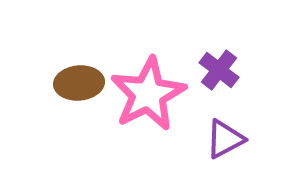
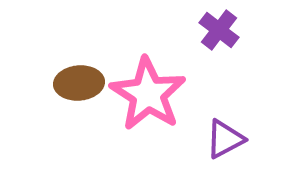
purple cross: moved 40 px up
pink star: rotated 12 degrees counterclockwise
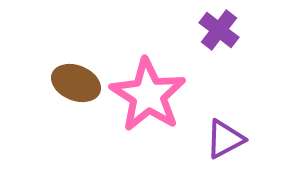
brown ellipse: moved 3 px left; rotated 27 degrees clockwise
pink star: moved 1 px down
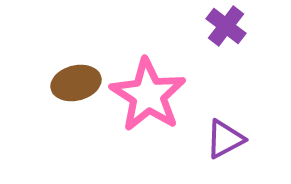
purple cross: moved 7 px right, 4 px up
brown ellipse: rotated 36 degrees counterclockwise
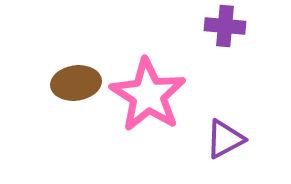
purple cross: moved 1 px left; rotated 33 degrees counterclockwise
brown ellipse: rotated 6 degrees clockwise
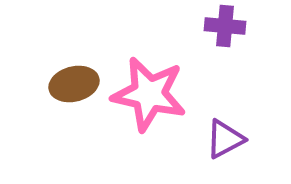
brown ellipse: moved 2 px left, 1 px down; rotated 6 degrees counterclockwise
pink star: moved 1 px right, 1 px up; rotated 20 degrees counterclockwise
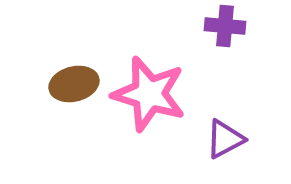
pink star: rotated 4 degrees clockwise
